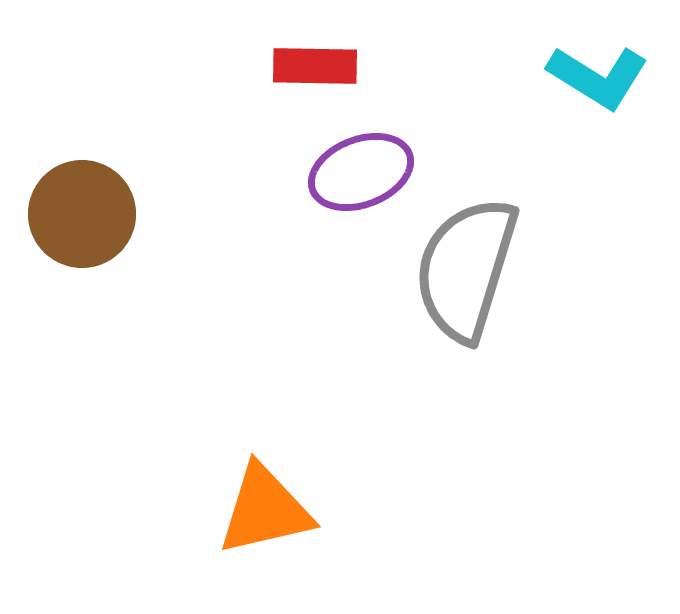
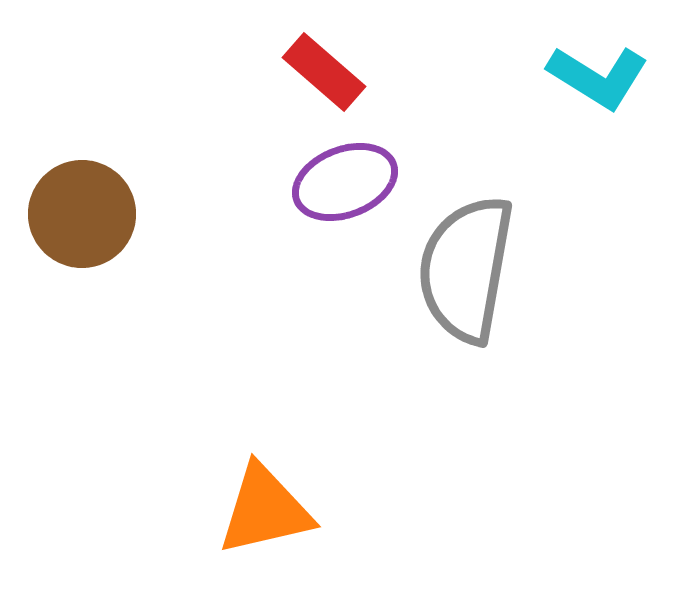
red rectangle: moved 9 px right, 6 px down; rotated 40 degrees clockwise
purple ellipse: moved 16 px left, 10 px down
gray semicircle: rotated 7 degrees counterclockwise
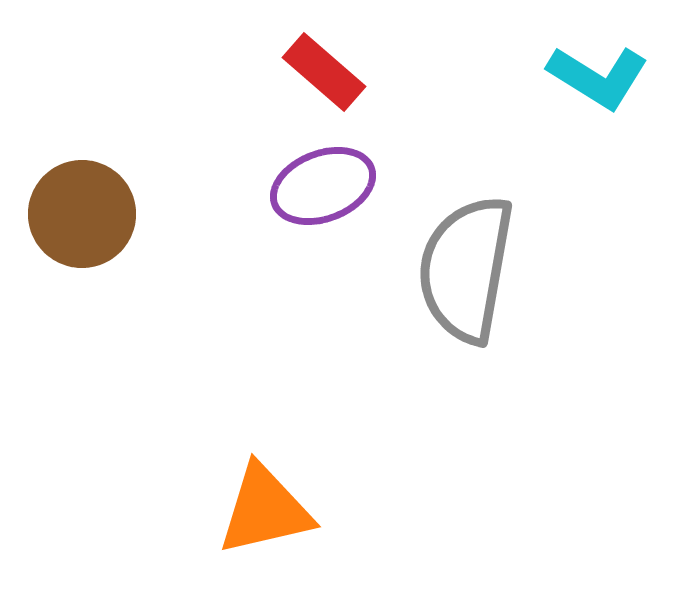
purple ellipse: moved 22 px left, 4 px down
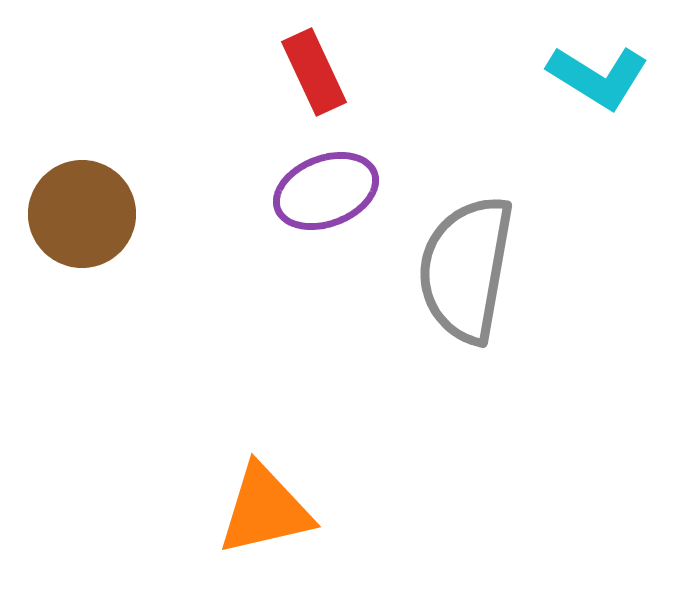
red rectangle: moved 10 px left; rotated 24 degrees clockwise
purple ellipse: moved 3 px right, 5 px down
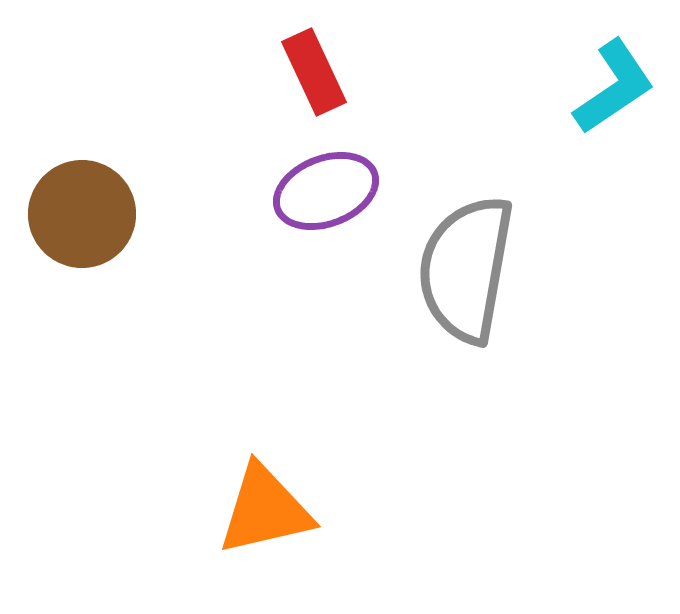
cyan L-shape: moved 16 px right, 10 px down; rotated 66 degrees counterclockwise
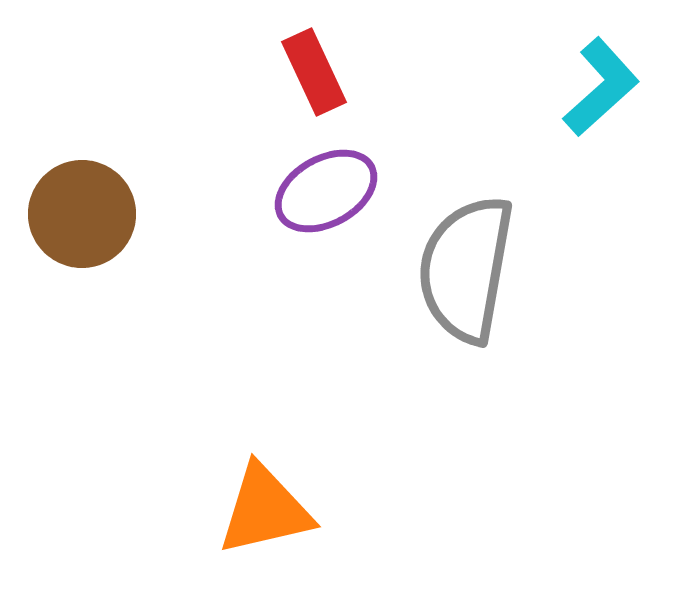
cyan L-shape: moved 13 px left; rotated 8 degrees counterclockwise
purple ellipse: rotated 8 degrees counterclockwise
